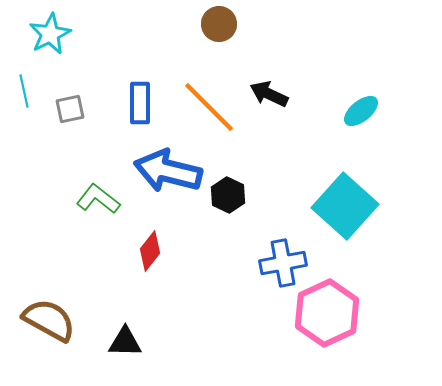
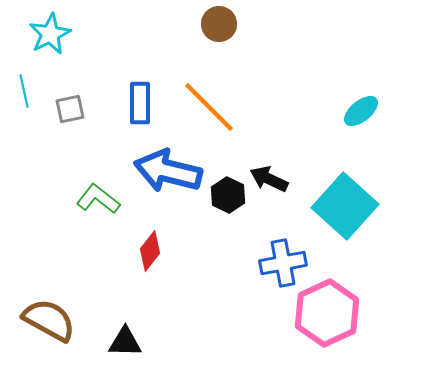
black arrow: moved 85 px down
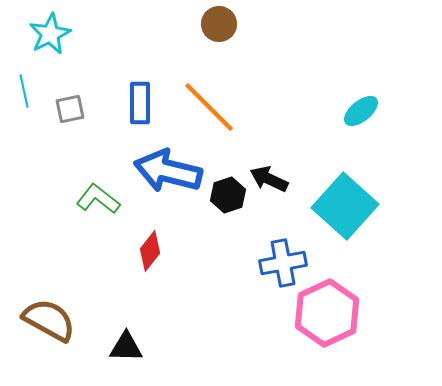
black hexagon: rotated 16 degrees clockwise
black triangle: moved 1 px right, 5 px down
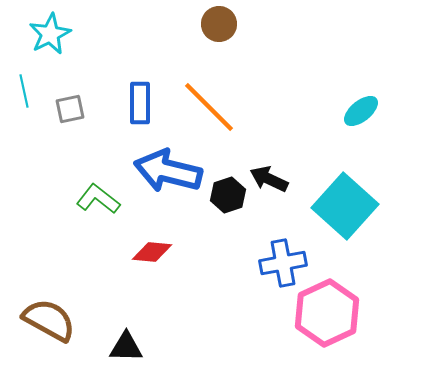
red diamond: moved 2 px right, 1 px down; rotated 57 degrees clockwise
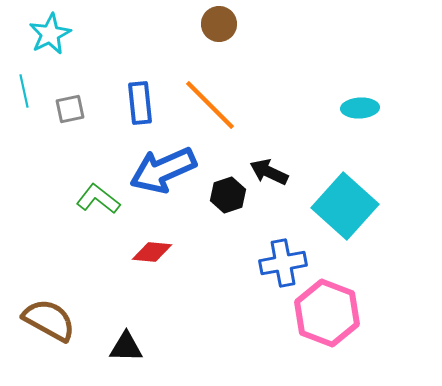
blue rectangle: rotated 6 degrees counterclockwise
orange line: moved 1 px right, 2 px up
cyan ellipse: moved 1 px left, 3 px up; rotated 36 degrees clockwise
blue arrow: moved 5 px left, 1 px up; rotated 38 degrees counterclockwise
black arrow: moved 7 px up
pink hexagon: rotated 14 degrees counterclockwise
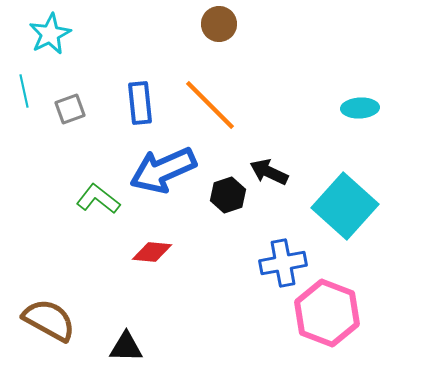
gray square: rotated 8 degrees counterclockwise
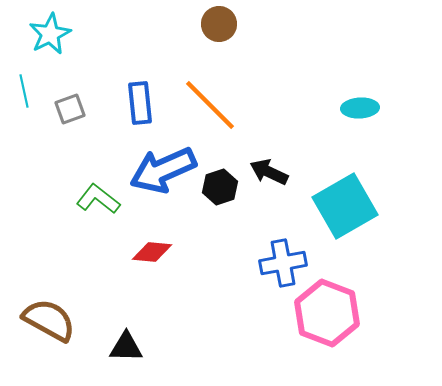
black hexagon: moved 8 px left, 8 px up
cyan square: rotated 18 degrees clockwise
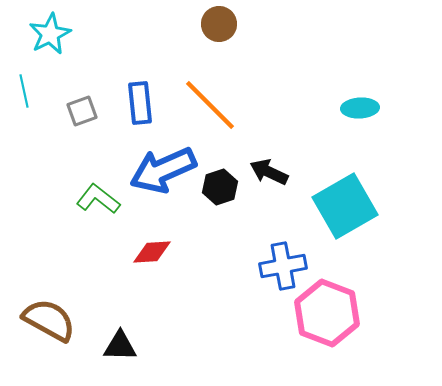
gray square: moved 12 px right, 2 px down
red diamond: rotated 9 degrees counterclockwise
blue cross: moved 3 px down
black triangle: moved 6 px left, 1 px up
